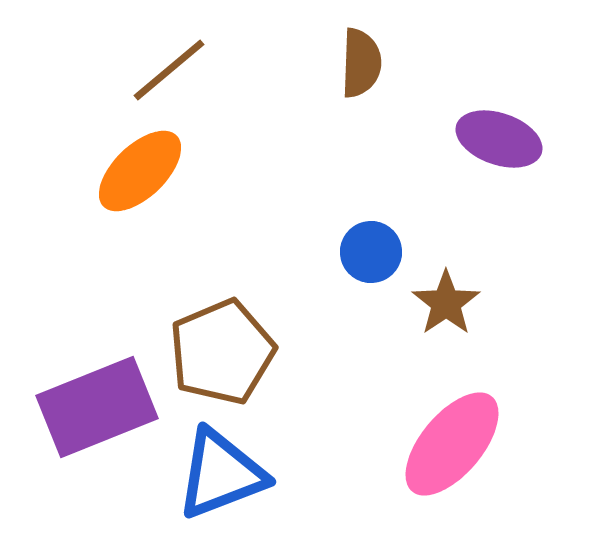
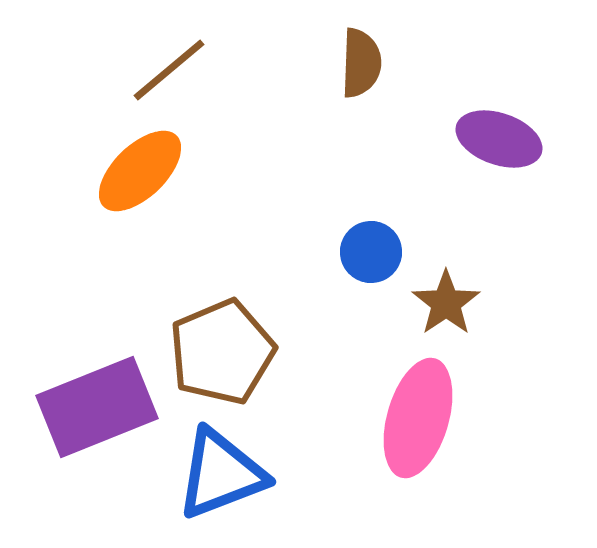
pink ellipse: moved 34 px left, 26 px up; rotated 24 degrees counterclockwise
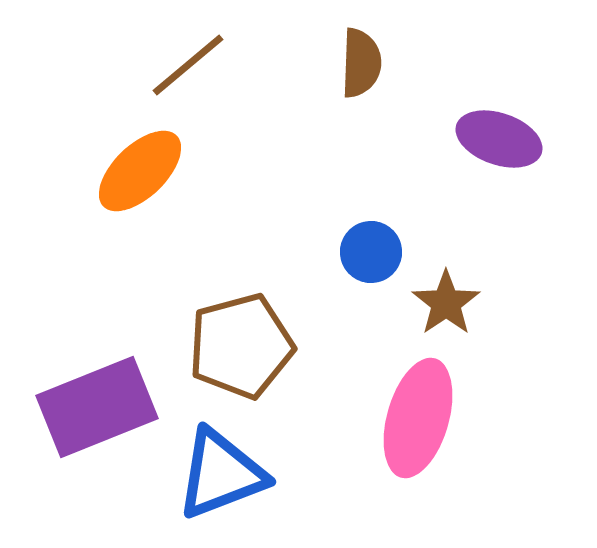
brown line: moved 19 px right, 5 px up
brown pentagon: moved 19 px right, 6 px up; rotated 8 degrees clockwise
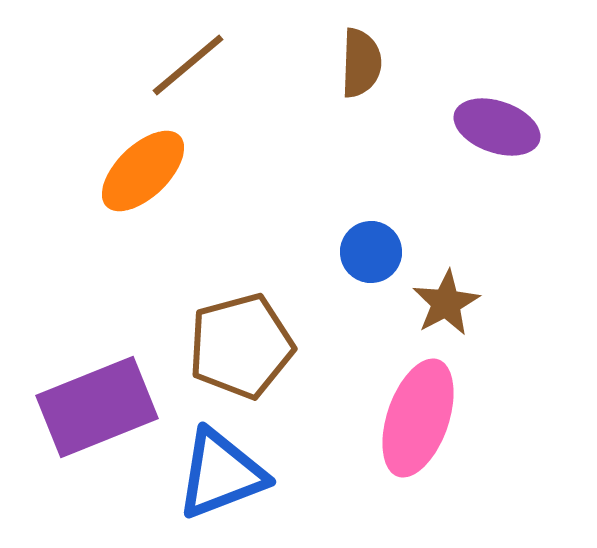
purple ellipse: moved 2 px left, 12 px up
orange ellipse: moved 3 px right
brown star: rotated 6 degrees clockwise
pink ellipse: rotated 3 degrees clockwise
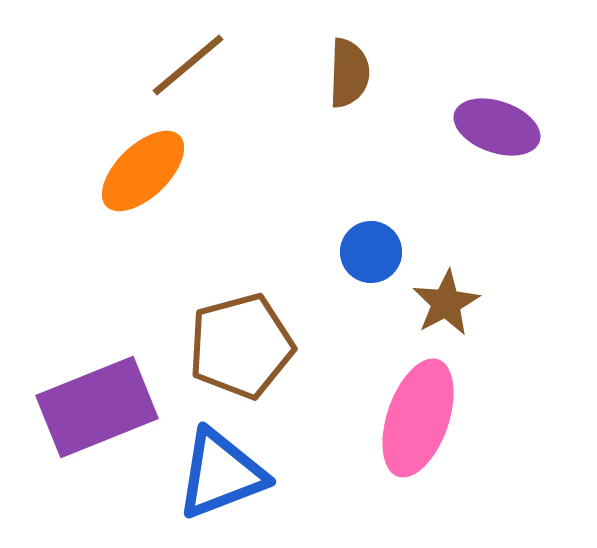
brown semicircle: moved 12 px left, 10 px down
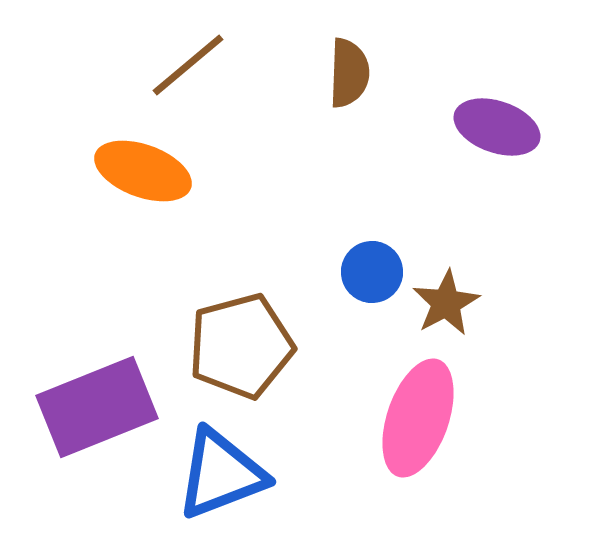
orange ellipse: rotated 64 degrees clockwise
blue circle: moved 1 px right, 20 px down
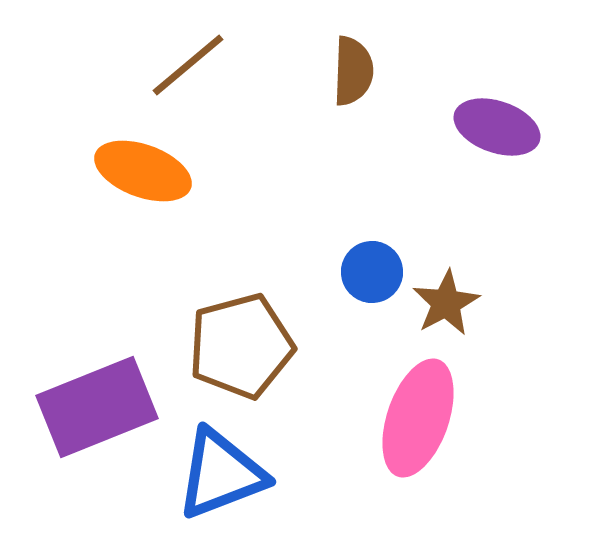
brown semicircle: moved 4 px right, 2 px up
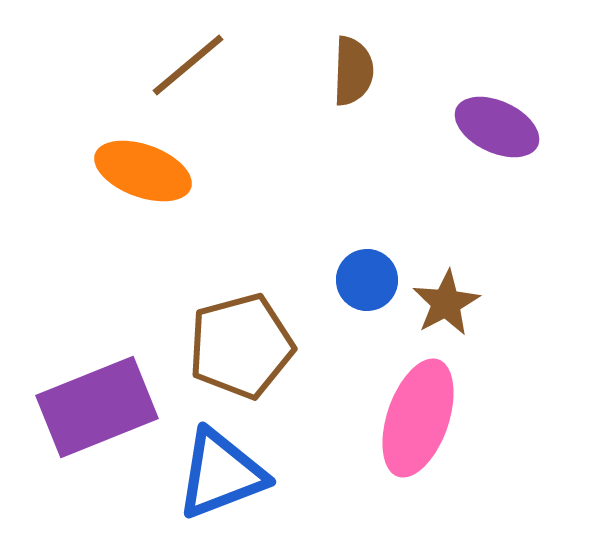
purple ellipse: rotated 6 degrees clockwise
blue circle: moved 5 px left, 8 px down
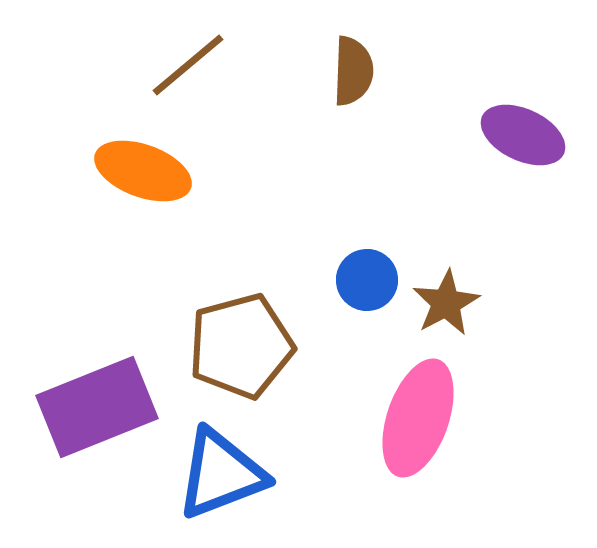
purple ellipse: moved 26 px right, 8 px down
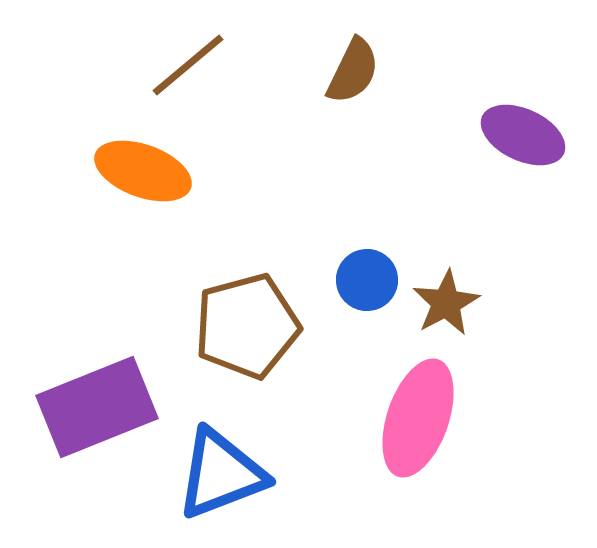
brown semicircle: rotated 24 degrees clockwise
brown pentagon: moved 6 px right, 20 px up
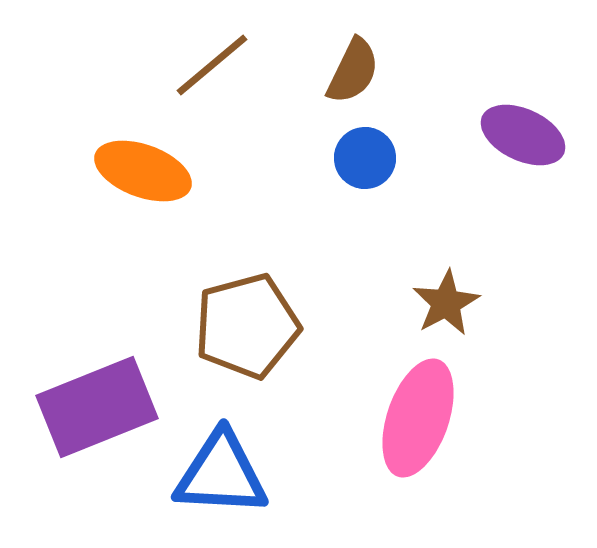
brown line: moved 24 px right
blue circle: moved 2 px left, 122 px up
blue triangle: rotated 24 degrees clockwise
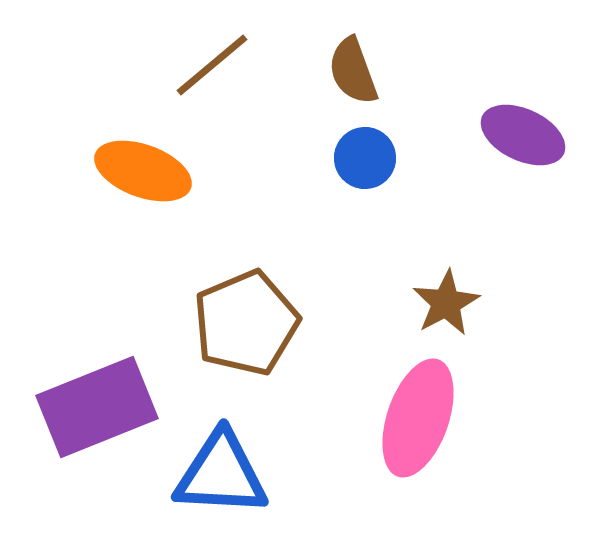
brown semicircle: rotated 134 degrees clockwise
brown pentagon: moved 1 px left, 3 px up; rotated 8 degrees counterclockwise
